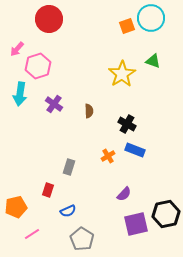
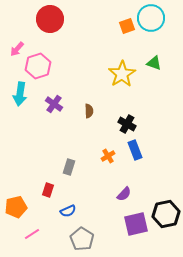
red circle: moved 1 px right
green triangle: moved 1 px right, 2 px down
blue rectangle: rotated 48 degrees clockwise
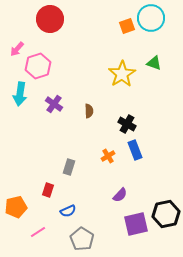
purple semicircle: moved 4 px left, 1 px down
pink line: moved 6 px right, 2 px up
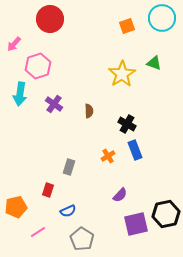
cyan circle: moved 11 px right
pink arrow: moved 3 px left, 5 px up
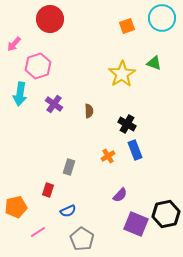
purple square: rotated 35 degrees clockwise
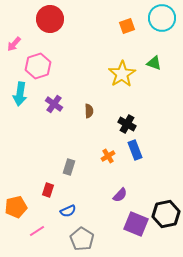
pink line: moved 1 px left, 1 px up
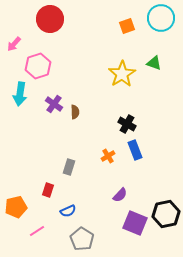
cyan circle: moved 1 px left
brown semicircle: moved 14 px left, 1 px down
purple square: moved 1 px left, 1 px up
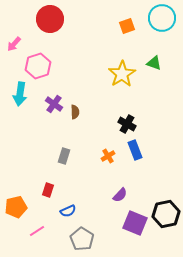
cyan circle: moved 1 px right
gray rectangle: moved 5 px left, 11 px up
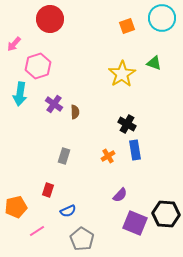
blue rectangle: rotated 12 degrees clockwise
black hexagon: rotated 16 degrees clockwise
